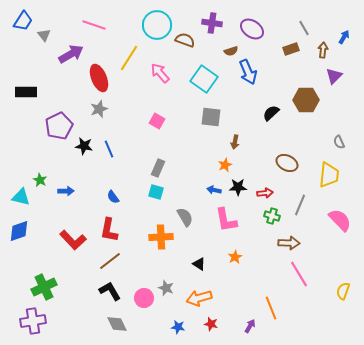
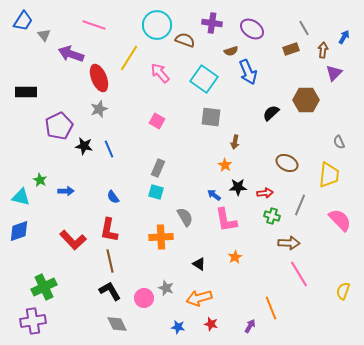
purple arrow at (71, 54): rotated 130 degrees counterclockwise
purple triangle at (334, 76): moved 3 px up
orange star at (225, 165): rotated 16 degrees counterclockwise
blue arrow at (214, 190): moved 5 px down; rotated 24 degrees clockwise
brown line at (110, 261): rotated 65 degrees counterclockwise
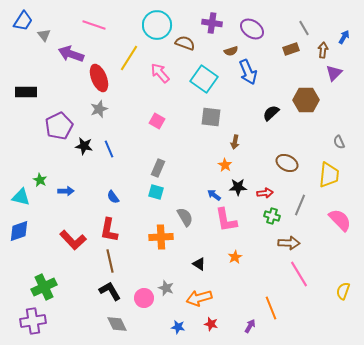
brown semicircle at (185, 40): moved 3 px down
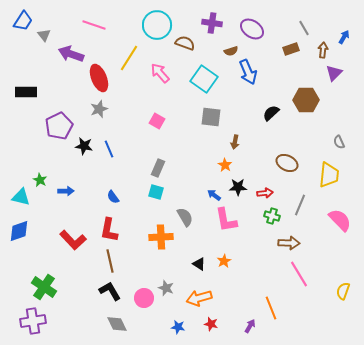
orange star at (235, 257): moved 11 px left, 4 px down
green cross at (44, 287): rotated 30 degrees counterclockwise
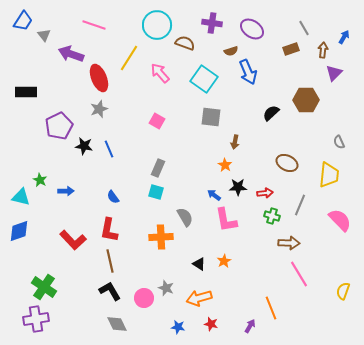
purple cross at (33, 321): moved 3 px right, 2 px up
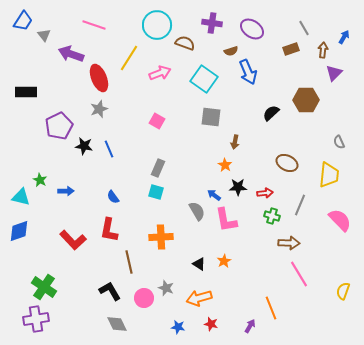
pink arrow at (160, 73): rotated 110 degrees clockwise
gray semicircle at (185, 217): moved 12 px right, 6 px up
brown line at (110, 261): moved 19 px right, 1 px down
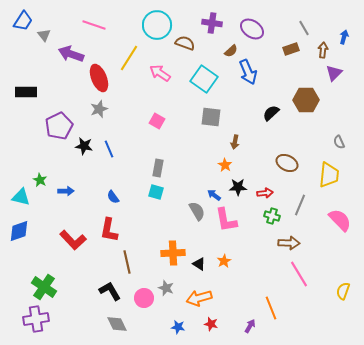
blue arrow at (344, 37): rotated 16 degrees counterclockwise
brown semicircle at (231, 51): rotated 24 degrees counterclockwise
pink arrow at (160, 73): rotated 125 degrees counterclockwise
gray rectangle at (158, 168): rotated 12 degrees counterclockwise
orange cross at (161, 237): moved 12 px right, 16 px down
brown line at (129, 262): moved 2 px left
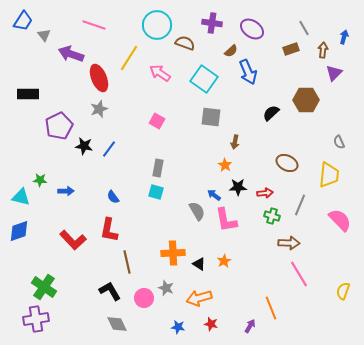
black rectangle at (26, 92): moved 2 px right, 2 px down
blue line at (109, 149): rotated 60 degrees clockwise
green star at (40, 180): rotated 24 degrees counterclockwise
